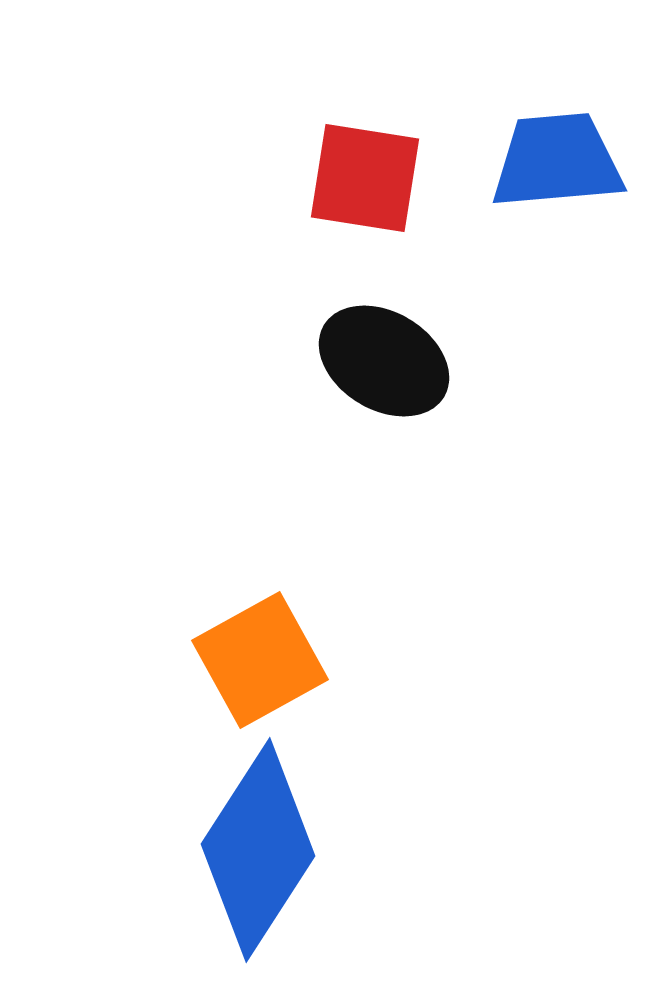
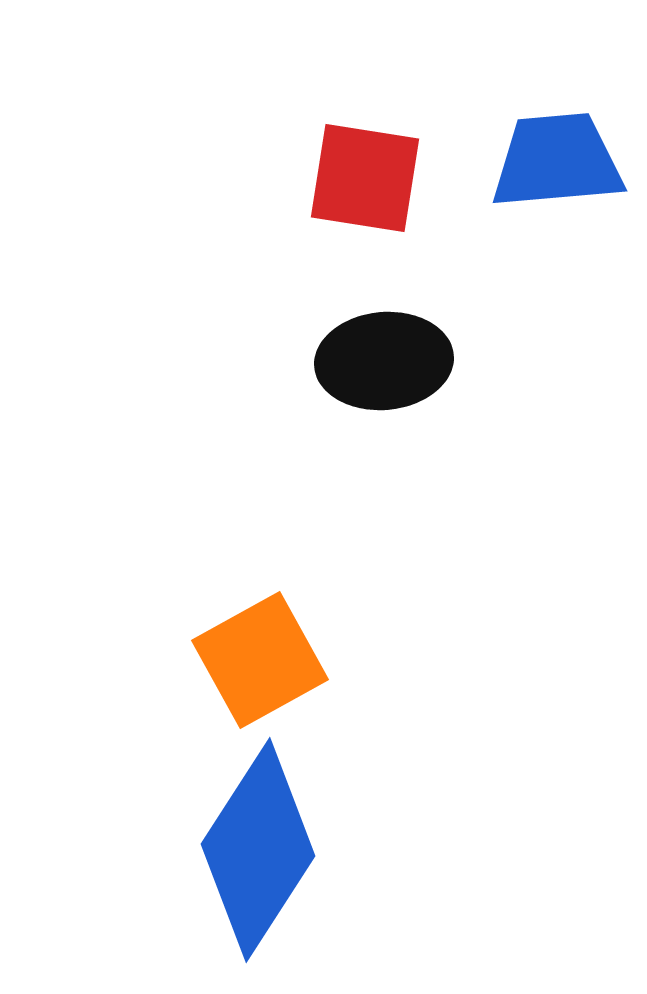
black ellipse: rotated 36 degrees counterclockwise
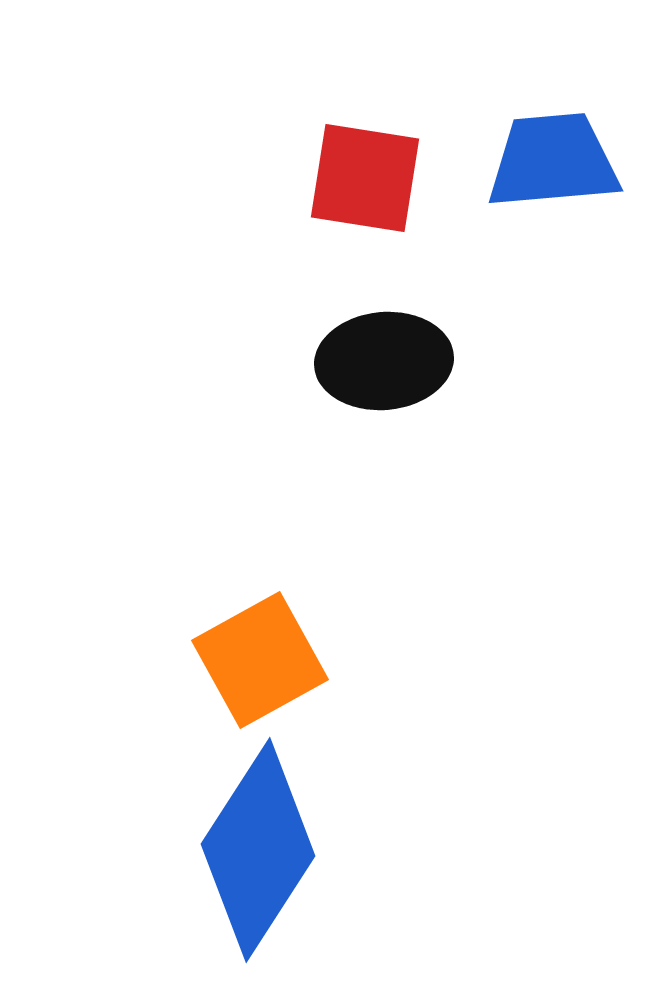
blue trapezoid: moved 4 px left
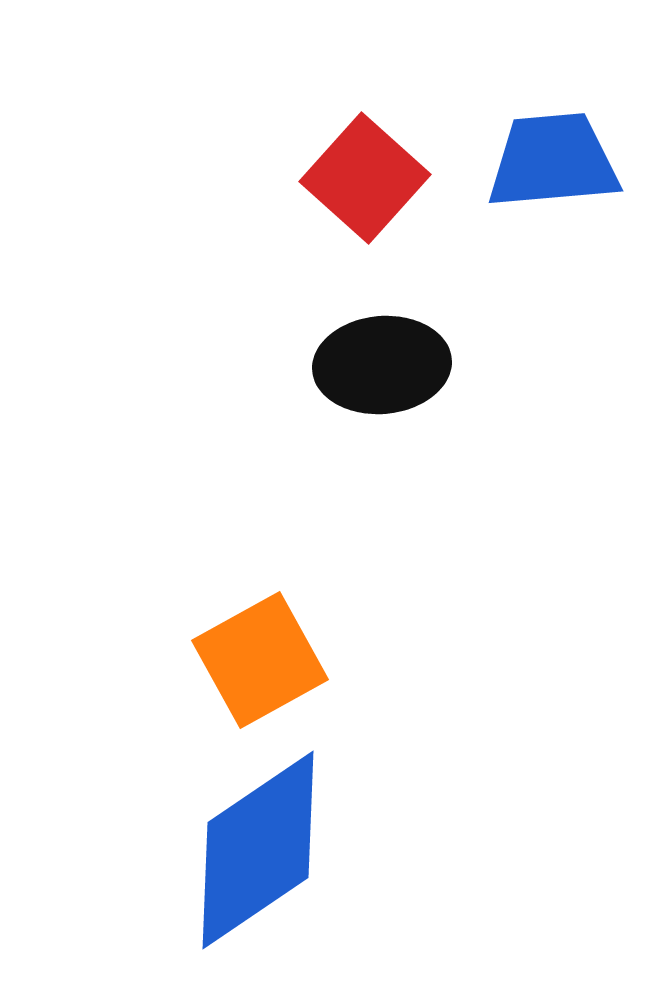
red square: rotated 33 degrees clockwise
black ellipse: moved 2 px left, 4 px down
blue diamond: rotated 23 degrees clockwise
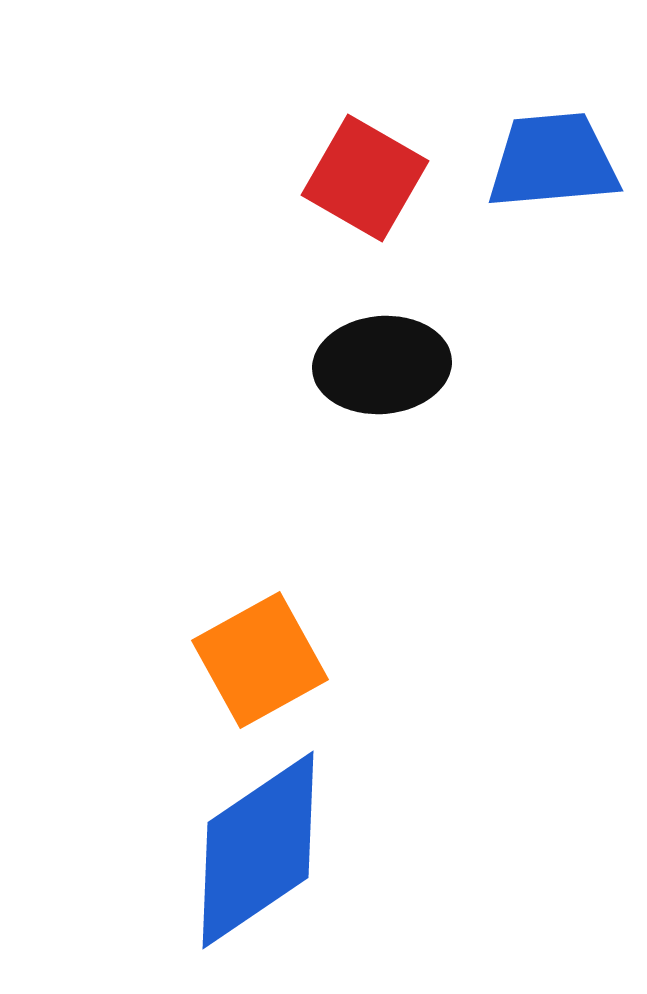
red square: rotated 12 degrees counterclockwise
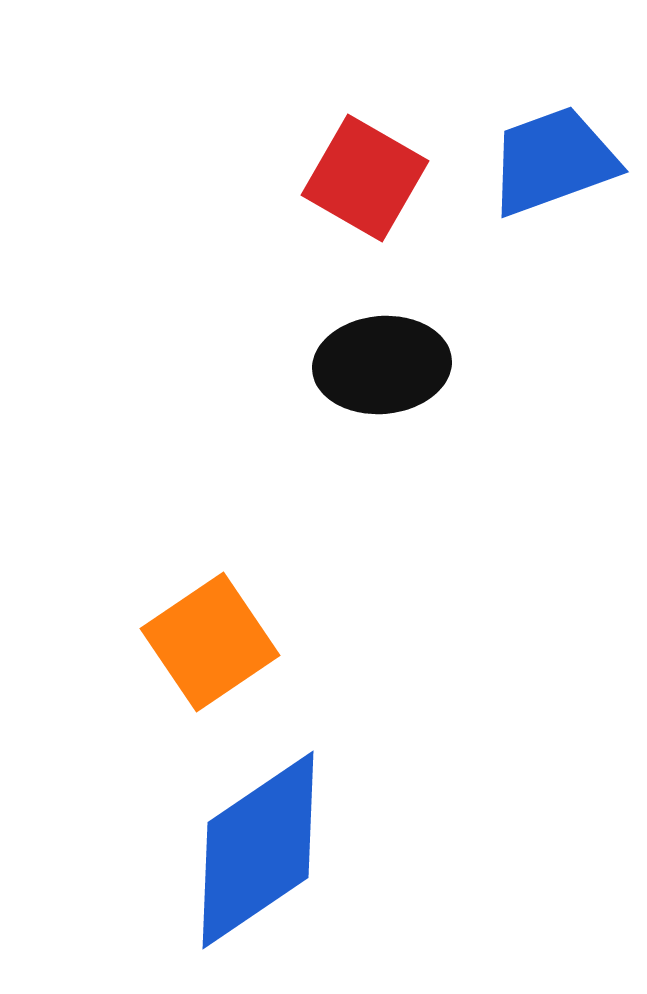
blue trapezoid: rotated 15 degrees counterclockwise
orange square: moved 50 px left, 18 px up; rotated 5 degrees counterclockwise
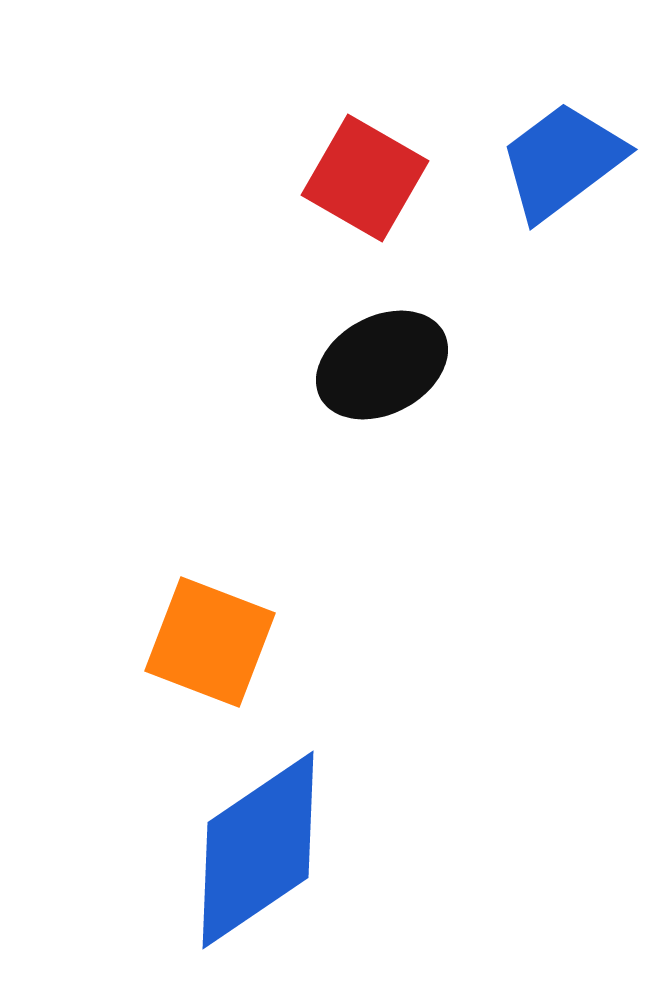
blue trapezoid: moved 9 px right; rotated 17 degrees counterclockwise
black ellipse: rotated 23 degrees counterclockwise
orange square: rotated 35 degrees counterclockwise
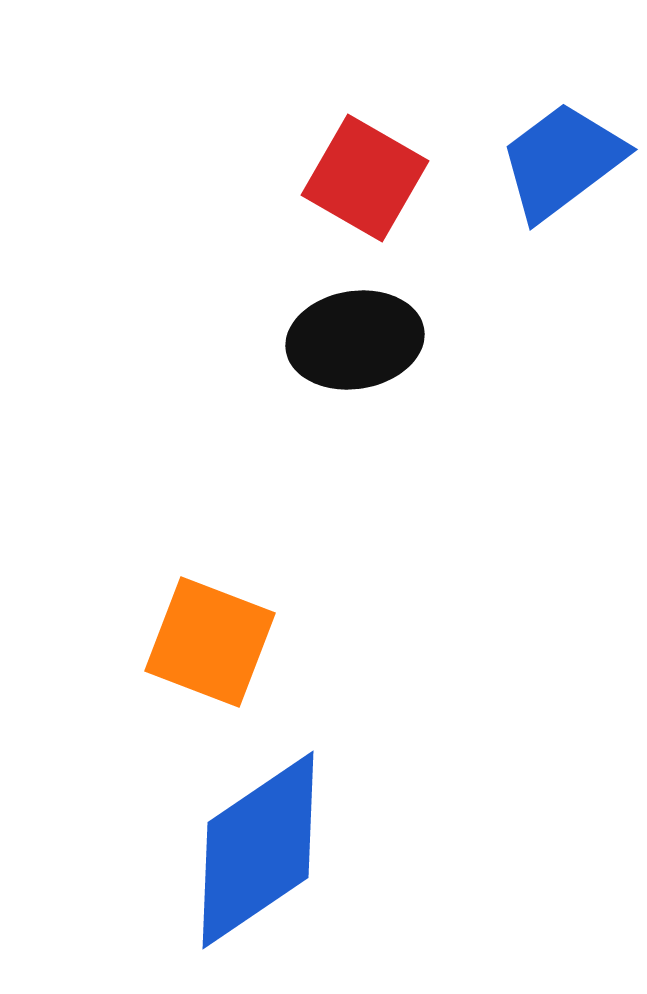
black ellipse: moved 27 px left, 25 px up; rotated 19 degrees clockwise
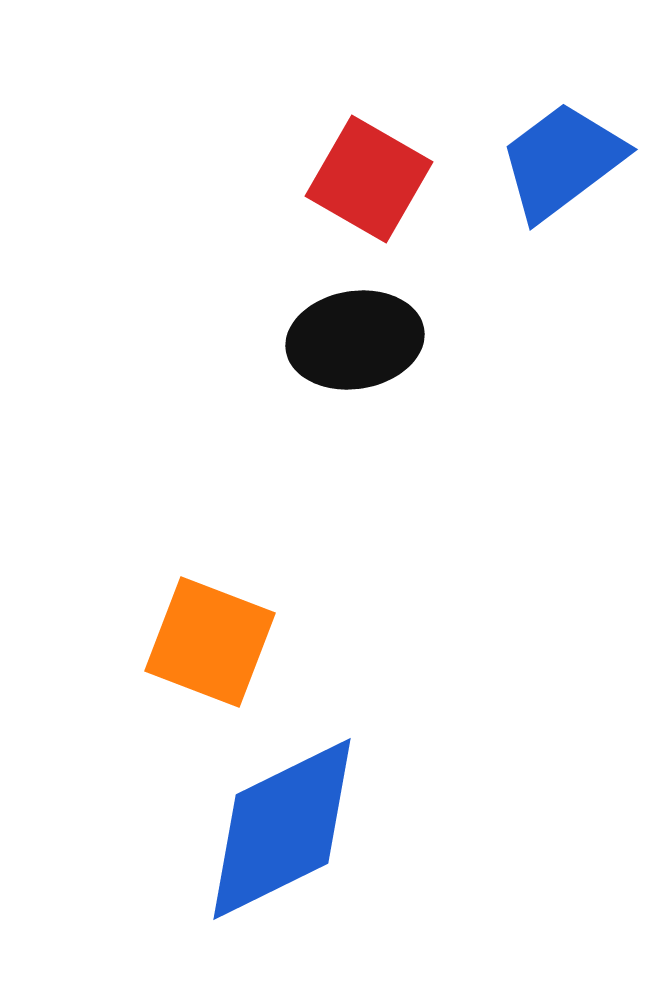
red square: moved 4 px right, 1 px down
blue diamond: moved 24 px right, 21 px up; rotated 8 degrees clockwise
